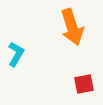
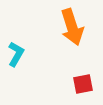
red square: moved 1 px left
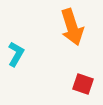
red square: rotated 30 degrees clockwise
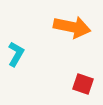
orange arrow: rotated 60 degrees counterclockwise
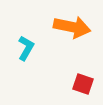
cyan L-shape: moved 10 px right, 6 px up
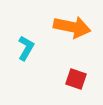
red square: moved 7 px left, 5 px up
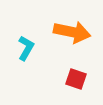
orange arrow: moved 5 px down
